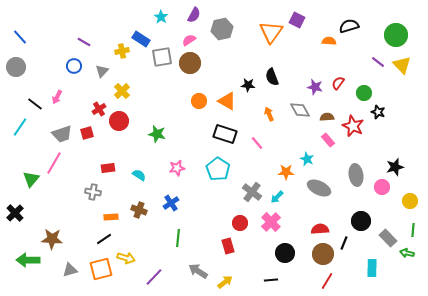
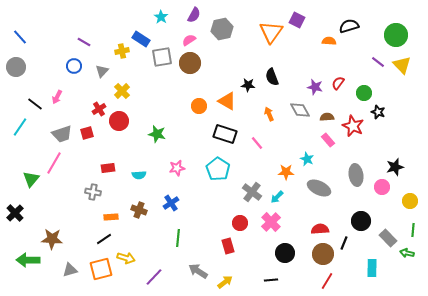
orange circle at (199, 101): moved 5 px down
cyan semicircle at (139, 175): rotated 144 degrees clockwise
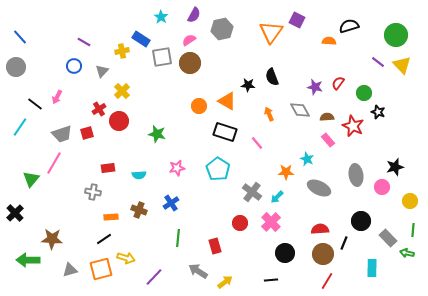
black rectangle at (225, 134): moved 2 px up
red rectangle at (228, 246): moved 13 px left
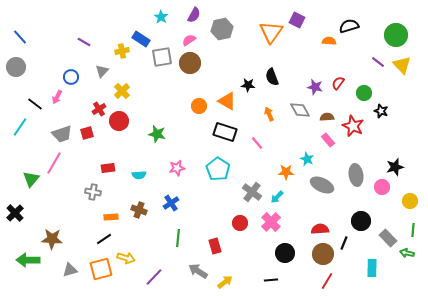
blue circle at (74, 66): moved 3 px left, 11 px down
black star at (378, 112): moved 3 px right, 1 px up
gray ellipse at (319, 188): moved 3 px right, 3 px up
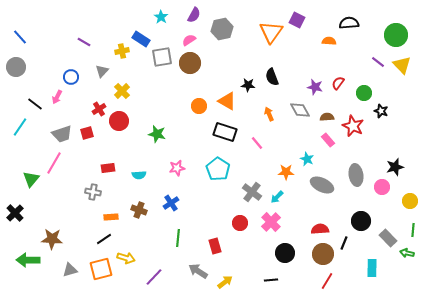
black semicircle at (349, 26): moved 3 px up; rotated 12 degrees clockwise
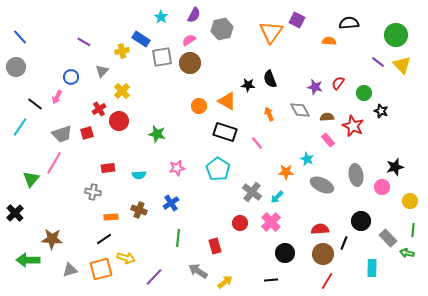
black semicircle at (272, 77): moved 2 px left, 2 px down
